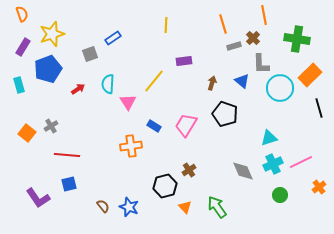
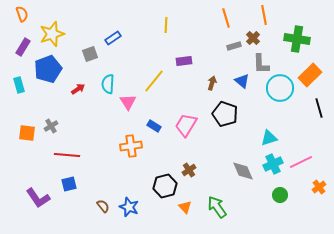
orange line at (223, 24): moved 3 px right, 6 px up
orange square at (27, 133): rotated 30 degrees counterclockwise
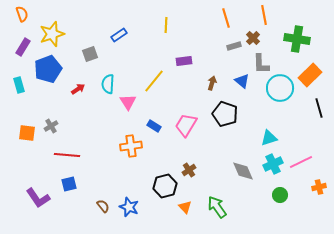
blue rectangle at (113, 38): moved 6 px right, 3 px up
orange cross at (319, 187): rotated 24 degrees clockwise
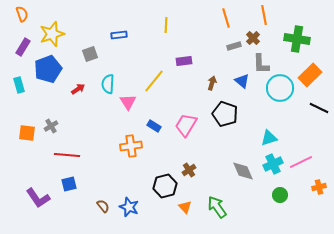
blue rectangle at (119, 35): rotated 28 degrees clockwise
black line at (319, 108): rotated 48 degrees counterclockwise
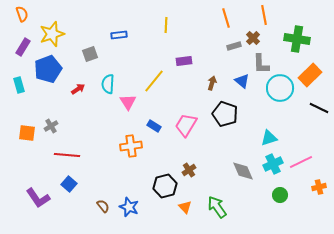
blue square at (69, 184): rotated 35 degrees counterclockwise
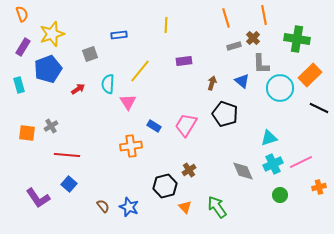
yellow line at (154, 81): moved 14 px left, 10 px up
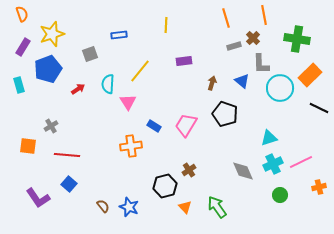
orange square at (27, 133): moved 1 px right, 13 px down
